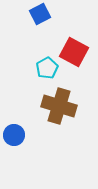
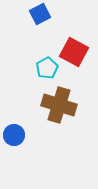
brown cross: moved 1 px up
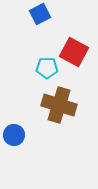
cyan pentagon: rotated 30 degrees clockwise
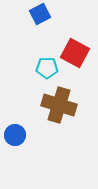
red square: moved 1 px right, 1 px down
blue circle: moved 1 px right
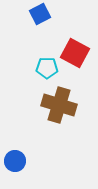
blue circle: moved 26 px down
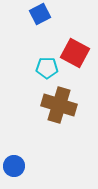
blue circle: moved 1 px left, 5 px down
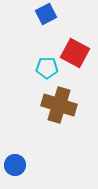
blue square: moved 6 px right
blue circle: moved 1 px right, 1 px up
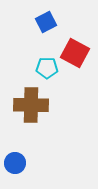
blue square: moved 8 px down
brown cross: moved 28 px left; rotated 16 degrees counterclockwise
blue circle: moved 2 px up
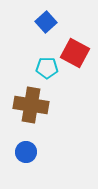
blue square: rotated 15 degrees counterclockwise
brown cross: rotated 8 degrees clockwise
blue circle: moved 11 px right, 11 px up
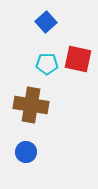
red square: moved 3 px right, 6 px down; rotated 16 degrees counterclockwise
cyan pentagon: moved 4 px up
